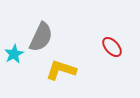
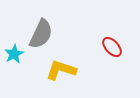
gray semicircle: moved 3 px up
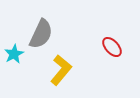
yellow L-shape: rotated 112 degrees clockwise
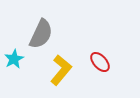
red ellipse: moved 12 px left, 15 px down
cyan star: moved 5 px down
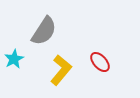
gray semicircle: moved 3 px right, 3 px up; rotated 8 degrees clockwise
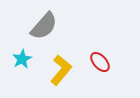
gray semicircle: moved 5 px up; rotated 8 degrees clockwise
cyan star: moved 8 px right
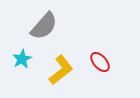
yellow L-shape: rotated 12 degrees clockwise
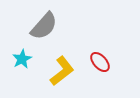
yellow L-shape: moved 1 px right, 1 px down
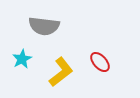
gray semicircle: rotated 56 degrees clockwise
yellow L-shape: moved 1 px left, 1 px down
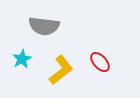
yellow L-shape: moved 2 px up
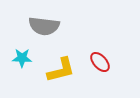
cyan star: moved 1 px up; rotated 30 degrees clockwise
yellow L-shape: rotated 24 degrees clockwise
